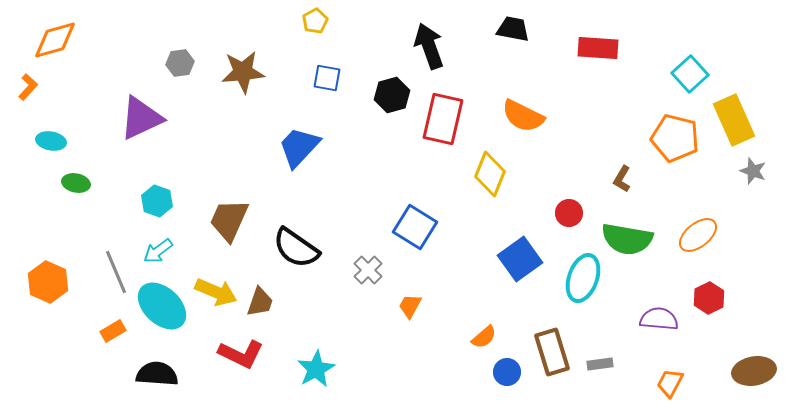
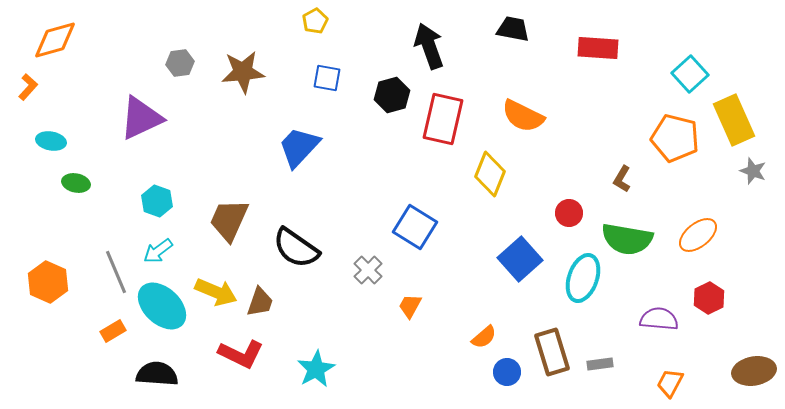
blue square at (520, 259): rotated 6 degrees counterclockwise
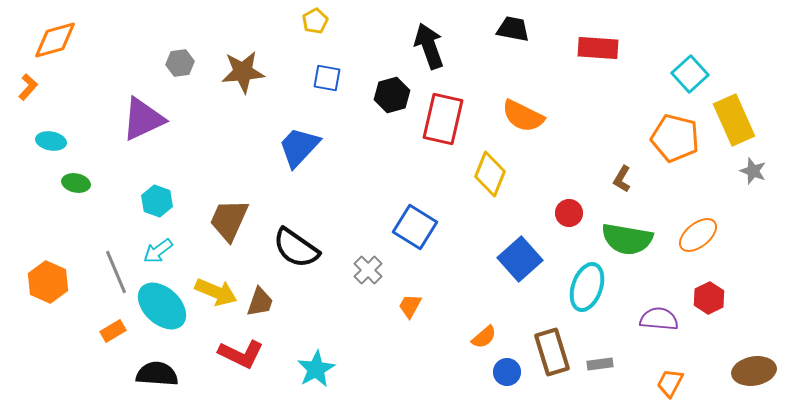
purple triangle at (141, 118): moved 2 px right, 1 px down
cyan ellipse at (583, 278): moved 4 px right, 9 px down
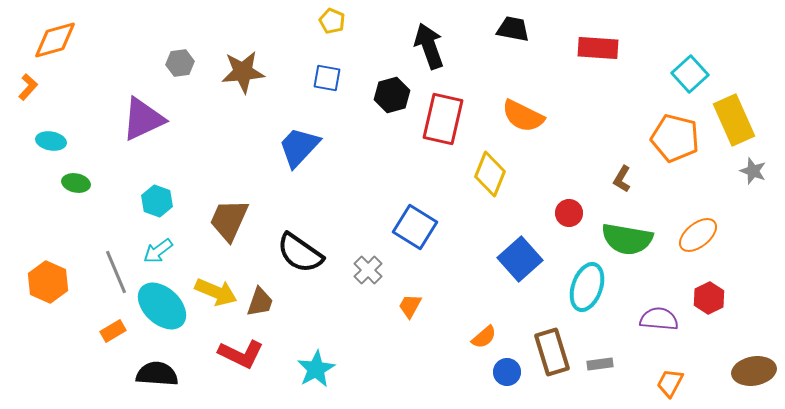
yellow pentagon at (315, 21): moved 17 px right; rotated 20 degrees counterclockwise
black semicircle at (296, 248): moved 4 px right, 5 px down
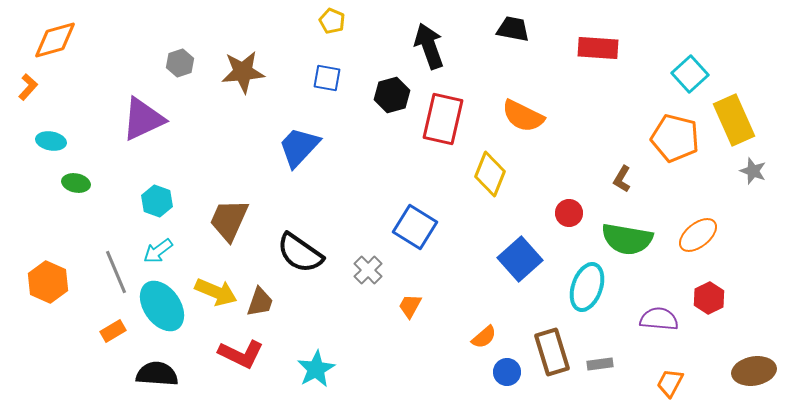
gray hexagon at (180, 63): rotated 12 degrees counterclockwise
cyan ellipse at (162, 306): rotated 12 degrees clockwise
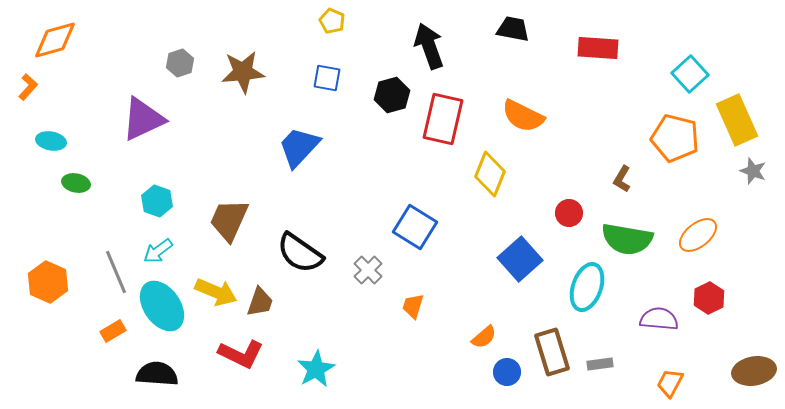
yellow rectangle at (734, 120): moved 3 px right
orange trapezoid at (410, 306): moved 3 px right; rotated 12 degrees counterclockwise
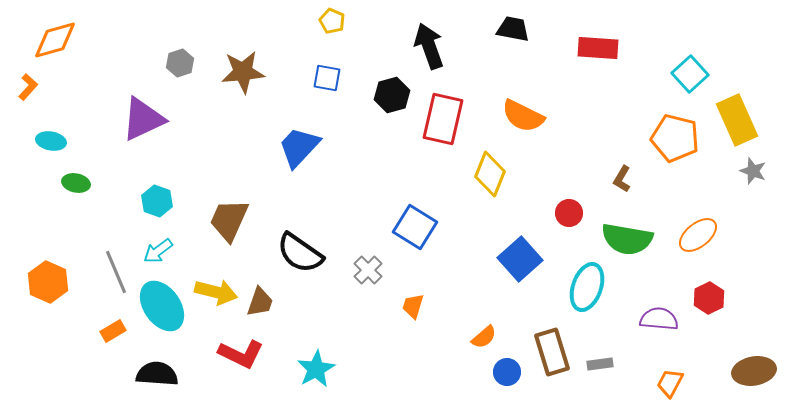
yellow arrow at (216, 292): rotated 9 degrees counterclockwise
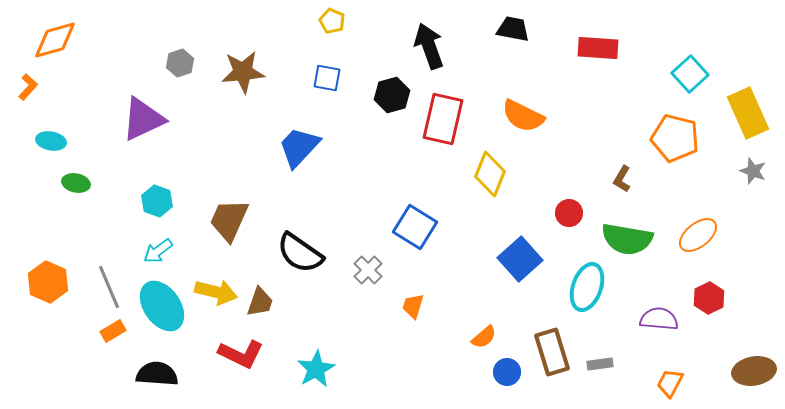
yellow rectangle at (737, 120): moved 11 px right, 7 px up
gray line at (116, 272): moved 7 px left, 15 px down
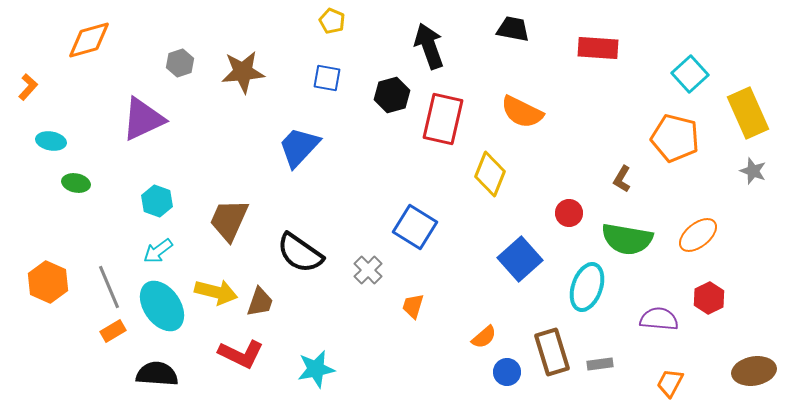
orange diamond at (55, 40): moved 34 px right
orange semicircle at (523, 116): moved 1 px left, 4 px up
cyan star at (316, 369): rotated 18 degrees clockwise
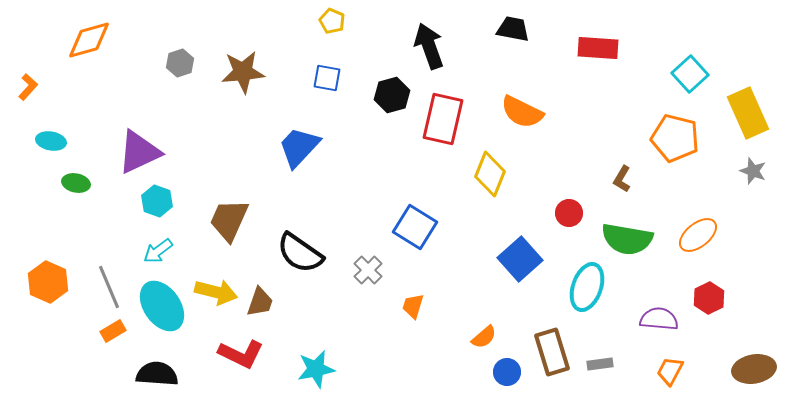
purple triangle at (143, 119): moved 4 px left, 33 px down
brown ellipse at (754, 371): moved 2 px up
orange trapezoid at (670, 383): moved 12 px up
